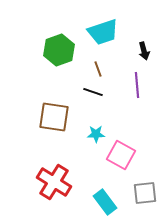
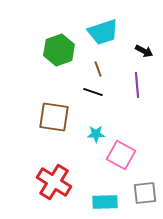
black arrow: rotated 48 degrees counterclockwise
cyan rectangle: rotated 55 degrees counterclockwise
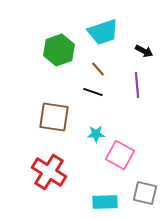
brown line: rotated 21 degrees counterclockwise
pink square: moved 1 px left
red cross: moved 5 px left, 10 px up
gray square: rotated 20 degrees clockwise
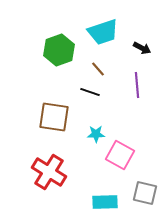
black arrow: moved 2 px left, 3 px up
black line: moved 3 px left
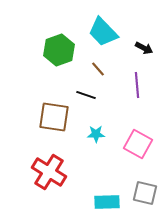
cyan trapezoid: rotated 64 degrees clockwise
black arrow: moved 2 px right
black line: moved 4 px left, 3 px down
pink square: moved 18 px right, 11 px up
cyan rectangle: moved 2 px right
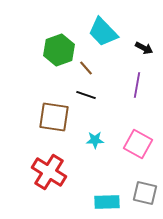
brown line: moved 12 px left, 1 px up
purple line: rotated 15 degrees clockwise
cyan star: moved 1 px left, 6 px down
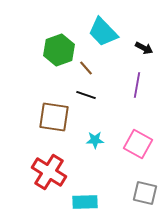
cyan rectangle: moved 22 px left
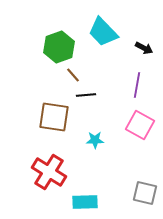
green hexagon: moved 3 px up
brown line: moved 13 px left, 7 px down
black line: rotated 24 degrees counterclockwise
pink square: moved 2 px right, 19 px up
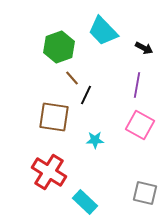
cyan trapezoid: moved 1 px up
brown line: moved 1 px left, 3 px down
black line: rotated 60 degrees counterclockwise
cyan rectangle: rotated 45 degrees clockwise
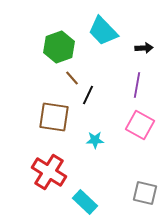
black arrow: rotated 30 degrees counterclockwise
black line: moved 2 px right
